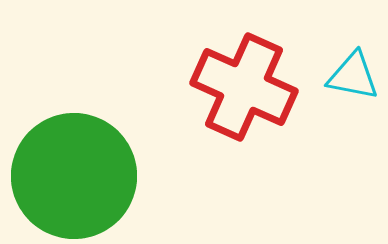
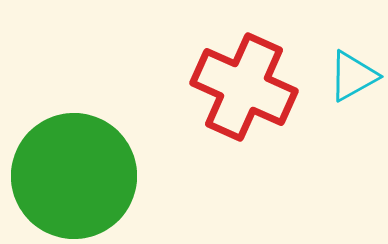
cyan triangle: rotated 40 degrees counterclockwise
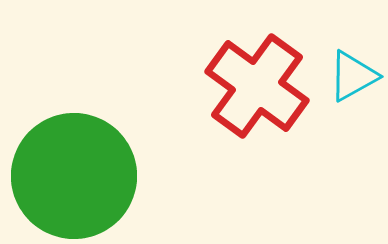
red cross: moved 13 px right, 1 px up; rotated 12 degrees clockwise
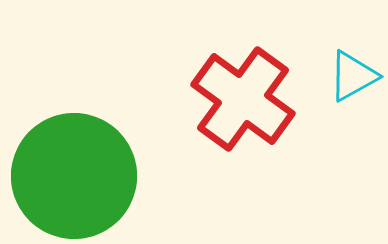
red cross: moved 14 px left, 13 px down
